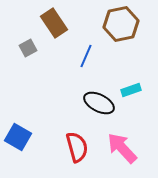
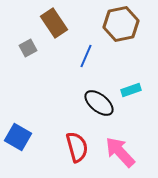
black ellipse: rotated 12 degrees clockwise
pink arrow: moved 2 px left, 4 px down
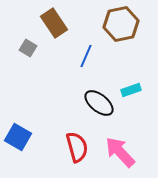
gray square: rotated 30 degrees counterclockwise
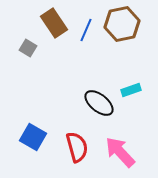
brown hexagon: moved 1 px right
blue line: moved 26 px up
blue square: moved 15 px right
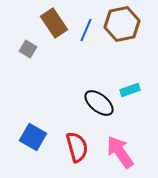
gray square: moved 1 px down
cyan rectangle: moved 1 px left
pink arrow: rotated 8 degrees clockwise
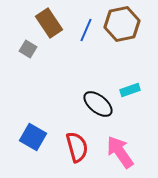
brown rectangle: moved 5 px left
black ellipse: moved 1 px left, 1 px down
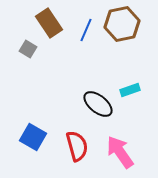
red semicircle: moved 1 px up
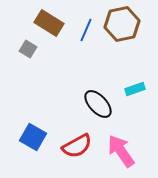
brown rectangle: rotated 24 degrees counterclockwise
cyan rectangle: moved 5 px right, 1 px up
black ellipse: rotated 8 degrees clockwise
red semicircle: rotated 76 degrees clockwise
pink arrow: moved 1 px right, 1 px up
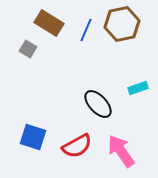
cyan rectangle: moved 3 px right, 1 px up
blue square: rotated 12 degrees counterclockwise
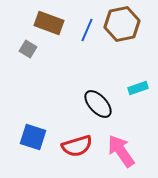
brown rectangle: rotated 12 degrees counterclockwise
blue line: moved 1 px right
red semicircle: rotated 12 degrees clockwise
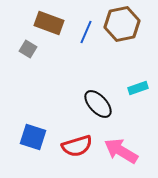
blue line: moved 1 px left, 2 px down
pink arrow: rotated 24 degrees counterclockwise
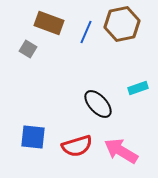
blue square: rotated 12 degrees counterclockwise
